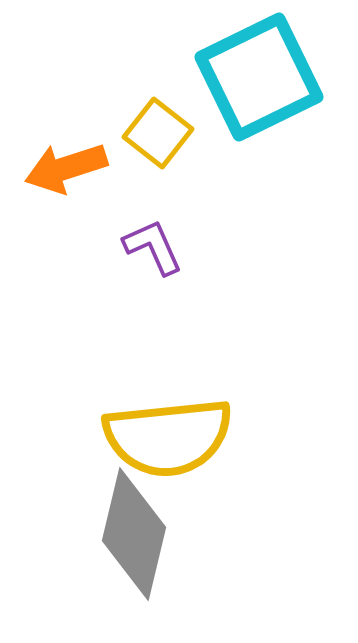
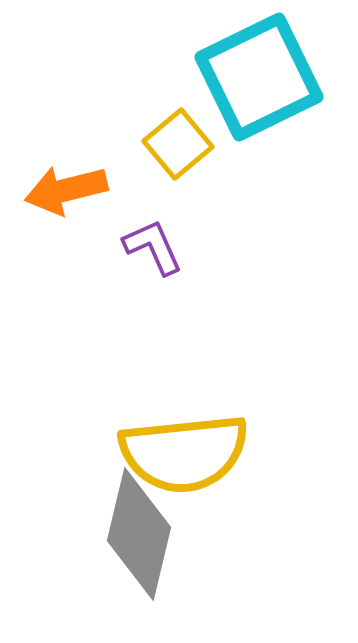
yellow square: moved 20 px right, 11 px down; rotated 12 degrees clockwise
orange arrow: moved 22 px down; rotated 4 degrees clockwise
yellow semicircle: moved 16 px right, 16 px down
gray diamond: moved 5 px right
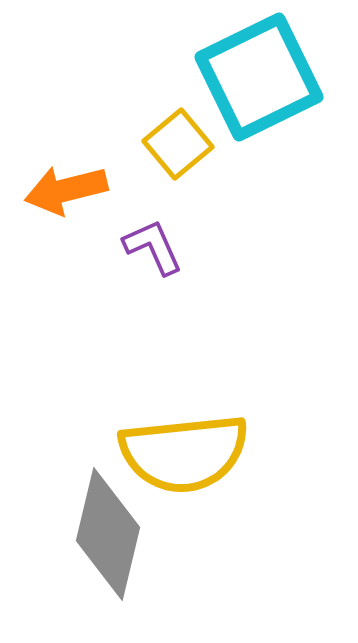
gray diamond: moved 31 px left
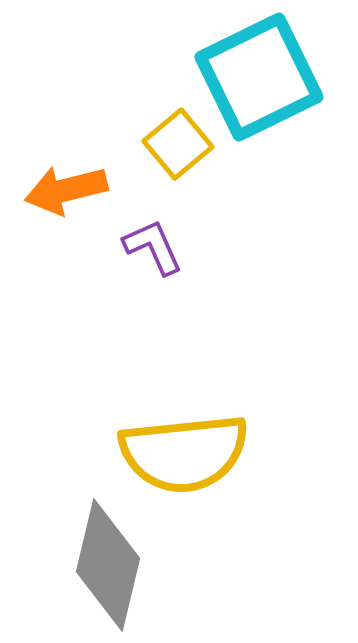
gray diamond: moved 31 px down
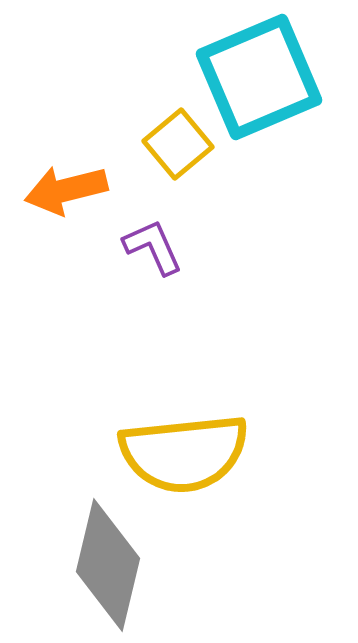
cyan square: rotated 3 degrees clockwise
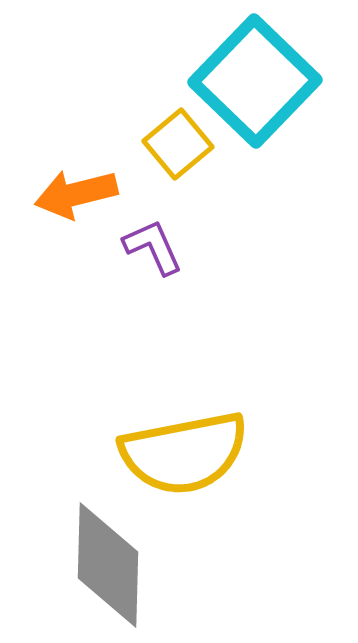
cyan square: moved 4 px left, 4 px down; rotated 23 degrees counterclockwise
orange arrow: moved 10 px right, 4 px down
yellow semicircle: rotated 5 degrees counterclockwise
gray diamond: rotated 12 degrees counterclockwise
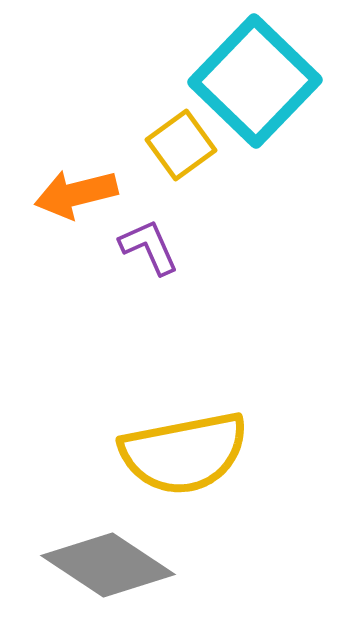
yellow square: moved 3 px right, 1 px down; rotated 4 degrees clockwise
purple L-shape: moved 4 px left
gray diamond: rotated 58 degrees counterclockwise
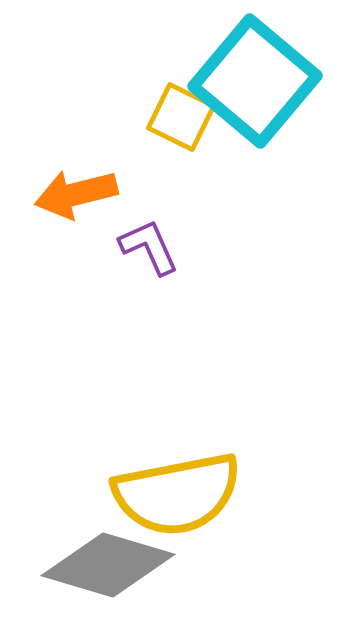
cyan square: rotated 4 degrees counterclockwise
yellow square: moved 28 px up; rotated 28 degrees counterclockwise
yellow semicircle: moved 7 px left, 41 px down
gray diamond: rotated 17 degrees counterclockwise
